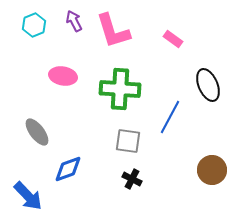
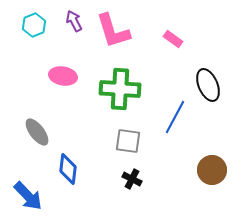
blue line: moved 5 px right
blue diamond: rotated 64 degrees counterclockwise
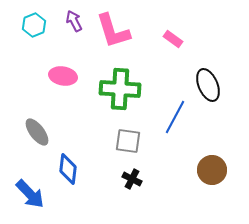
blue arrow: moved 2 px right, 2 px up
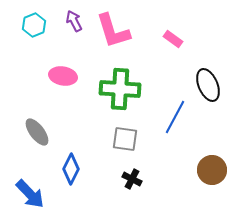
gray square: moved 3 px left, 2 px up
blue diamond: moved 3 px right; rotated 20 degrees clockwise
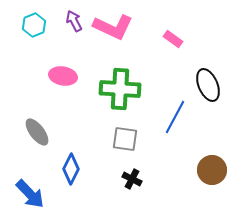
pink L-shape: moved 4 px up; rotated 48 degrees counterclockwise
